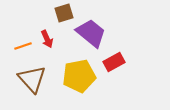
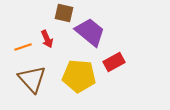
brown square: rotated 30 degrees clockwise
purple trapezoid: moved 1 px left, 1 px up
orange line: moved 1 px down
yellow pentagon: rotated 16 degrees clockwise
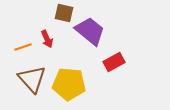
purple trapezoid: moved 1 px up
yellow pentagon: moved 10 px left, 8 px down
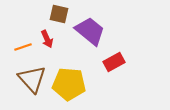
brown square: moved 5 px left, 1 px down
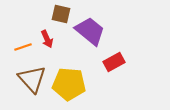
brown square: moved 2 px right
